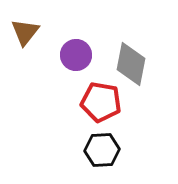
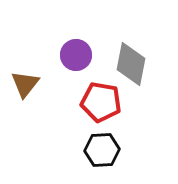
brown triangle: moved 52 px down
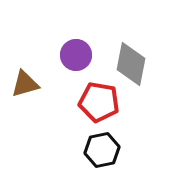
brown triangle: rotated 36 degrees clockwise
red pentagon: moved 2 px left
black hexagon: rotated 8 degrees counterclockwise
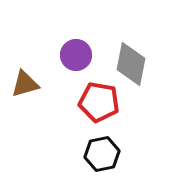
black hexagon: moved 4 px down
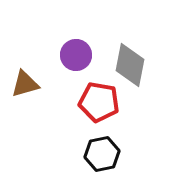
gray diamond: moved 1 px left, 1 px down
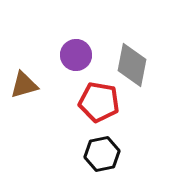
gray diamond: moved 2 px right
brown triangle: moved 1 px left, 1 px down
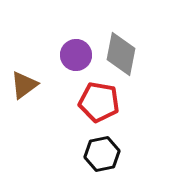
gray diamond: moved 11 px left, 11 px up
brown triangle: rotated 20 degrees counterclockwise
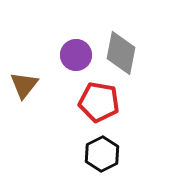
gray diamond: moved 1 px up
brown triangle: rotated 16 degrees counterclockwise
black hexagon: rotated 16 degrees counterclockwise
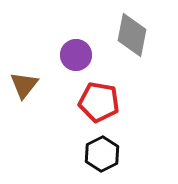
gray diamond: moved 11 px right, 18 px up
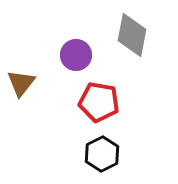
brown triangle: moved 3 px left, 2 px up
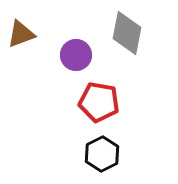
gray diamond: moved 5 px left, 2 px up
brown triangle: moved 49 px up; rotated 32 degrees clockwise
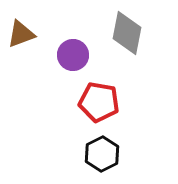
purple circle: moved 3 px left
